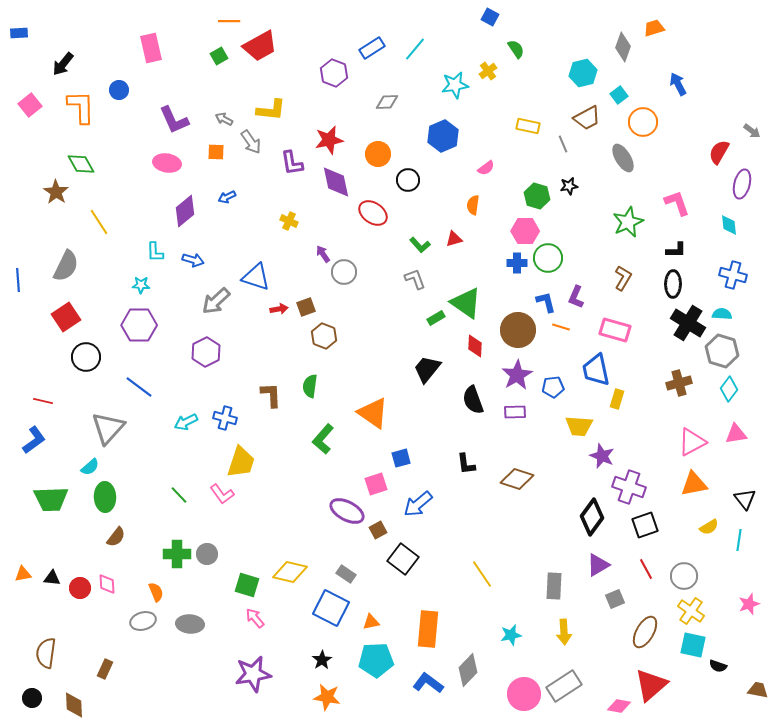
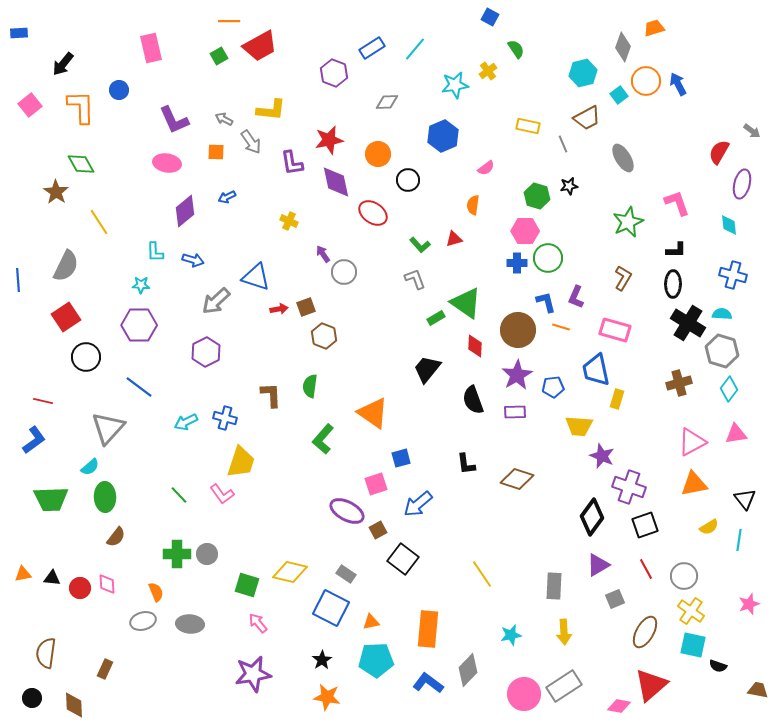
orange circle at (643, 122): moved 3 px right, 41 px up
pink arrow at (255, 618): moved 3 px right, 5 px down
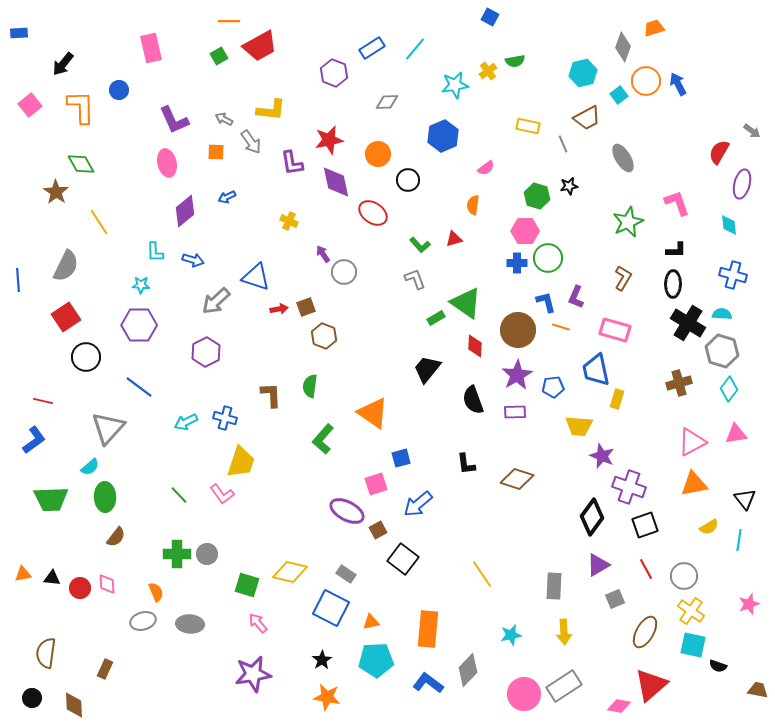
green semicircle at (516, 49): moved 1 px left, 12 px down; rotated 114 degrees clockwise
pink ellipse at (167, 163): rotated 68 degrees clockwise
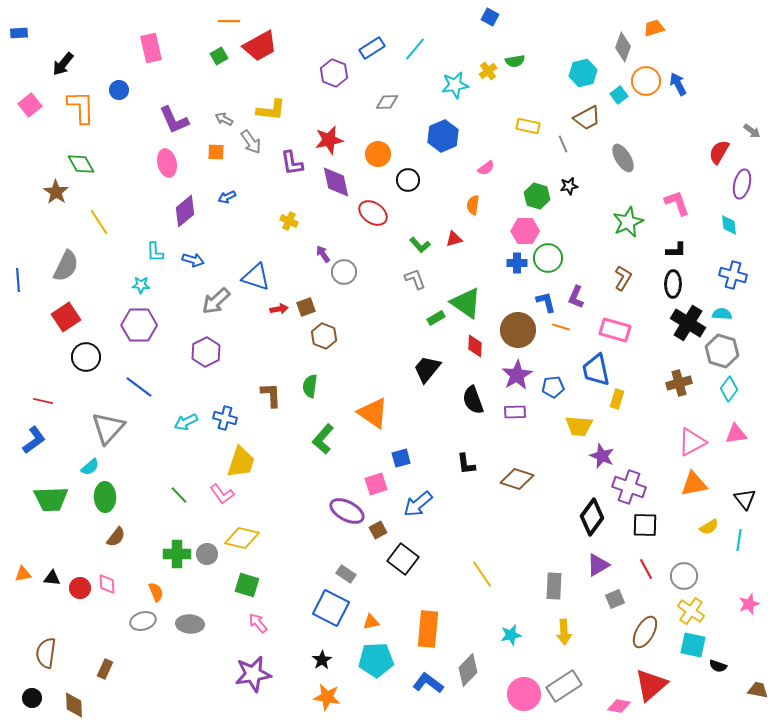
black square at (645, 525): rotated 20 degrees clockwise
yellow diamond at (290, 572): moved 48 px left, 34 px up
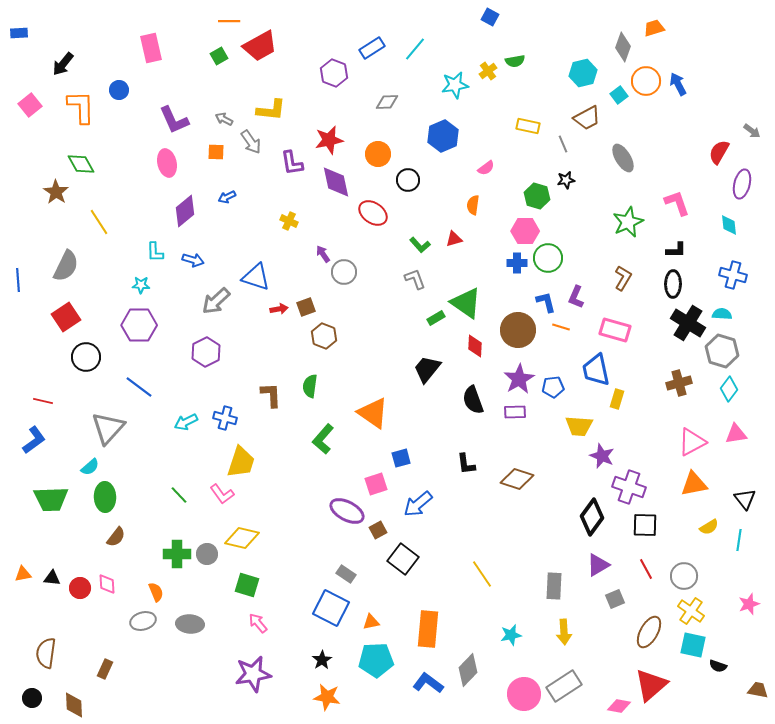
black star at (569, 186): moved 3 px left, 6 px up
purple star at (517, 375): moved 2 px right, 4 px down
brown ellipse at (645, 632): moved 4 px right
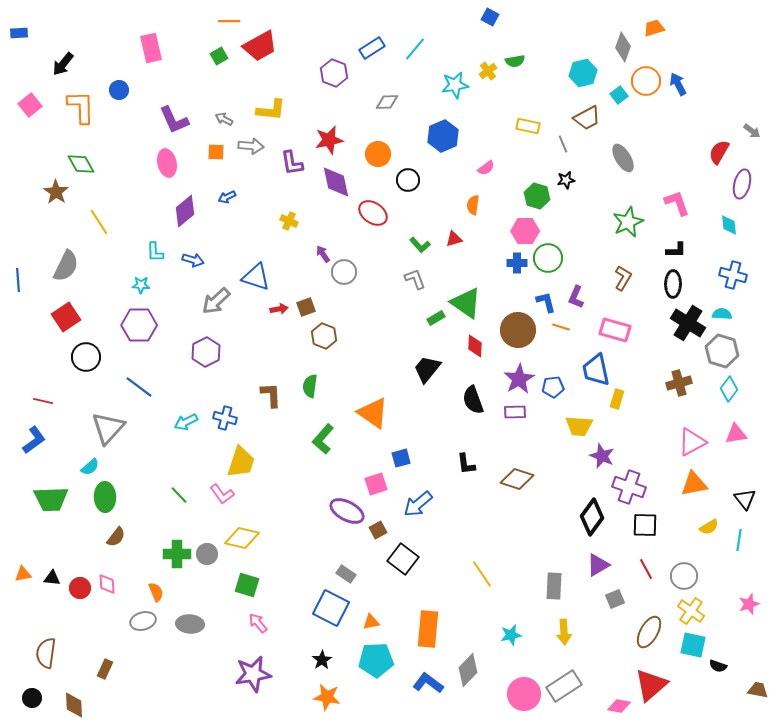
gray arrow at (251, 142): moved 4 px down; rotated 50 degrees counterclockwise
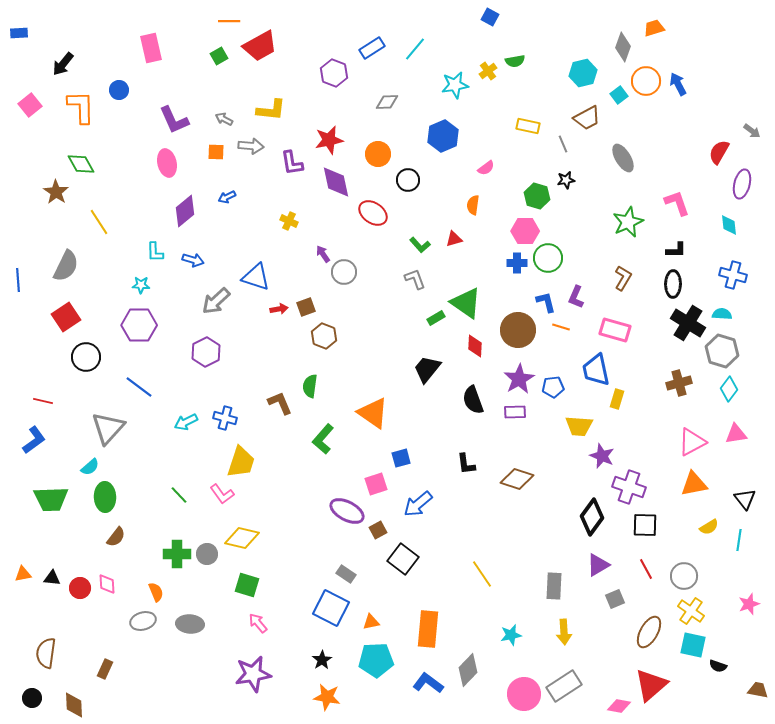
brown L-shape at (271, 395): moved 9 px right, 8 px down; rotated 20 degrees counterclockwise
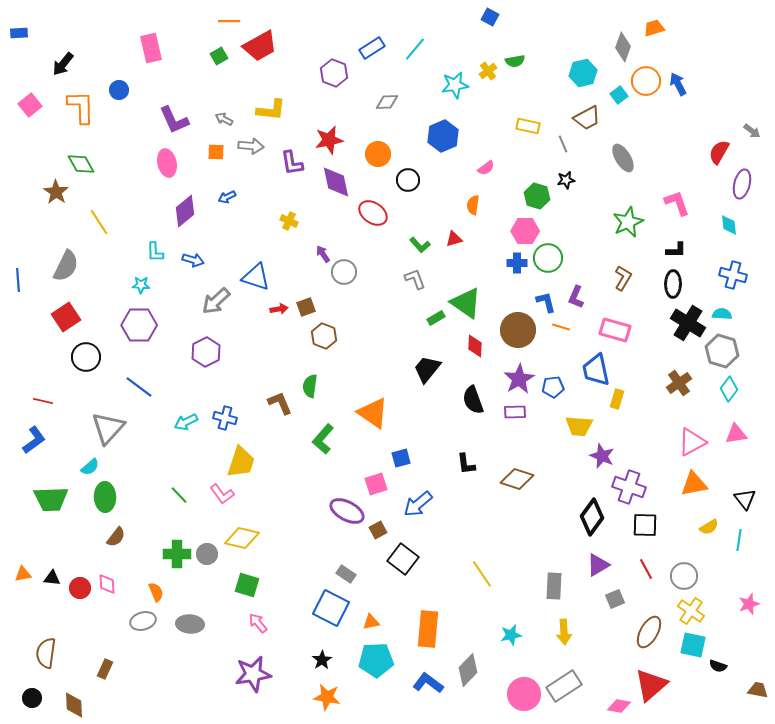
brown cross at (679, 383): rotated 20 degrees counterclockwise
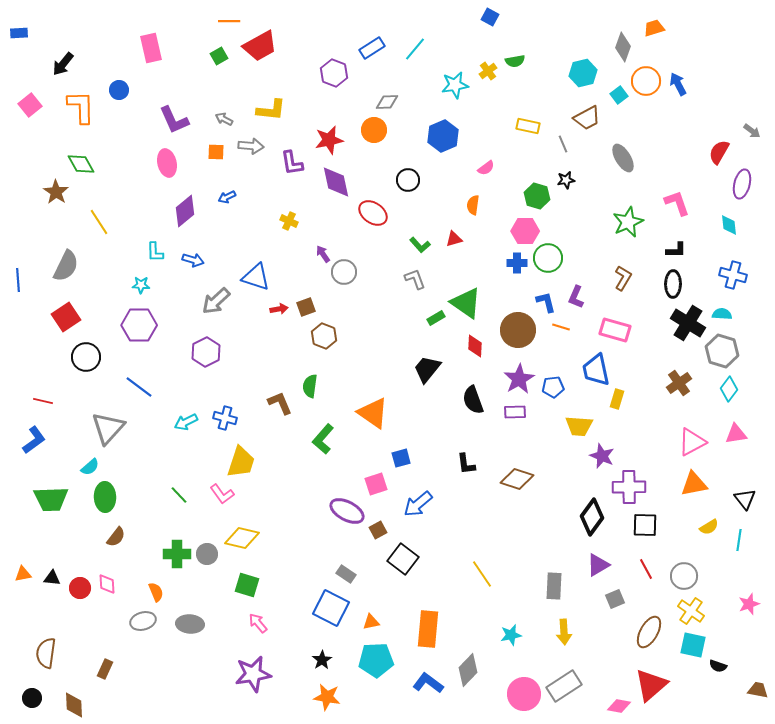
orange circle at (378, 154): moved 4 px left, 24 px up
purple cross at (629, 487): rotated 20 degrees counterclockwise
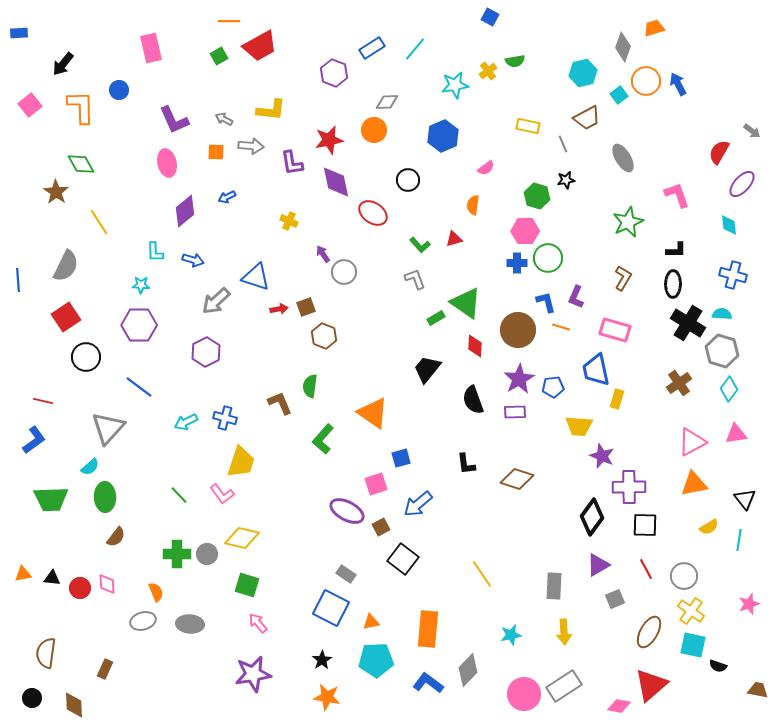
purple ellipse at (742, 184): rotated 28 degrees clockwise
pink L-shape at (677, 203): moved 8 px up
brown square at (378, 530): moved 3 px right, 3 px up
